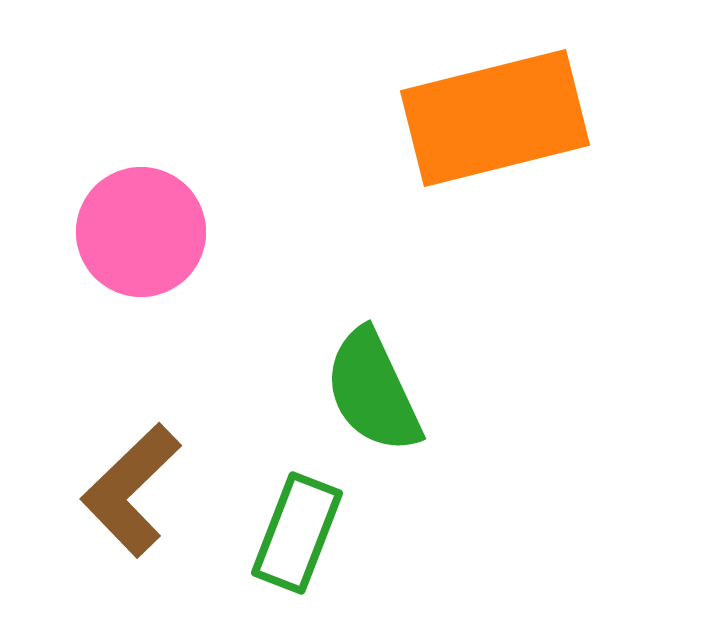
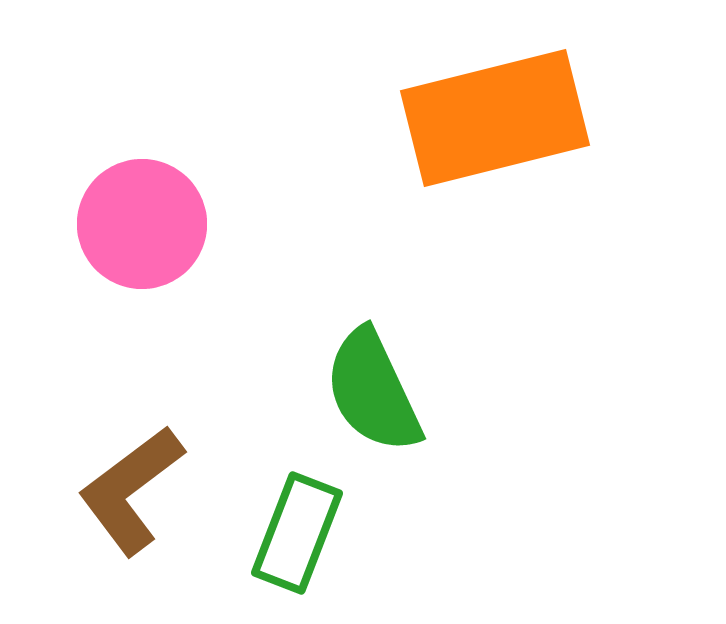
pink circle: moved 1 px right, 8 px up
brown L-shape: rotated 7 degrees clockwise
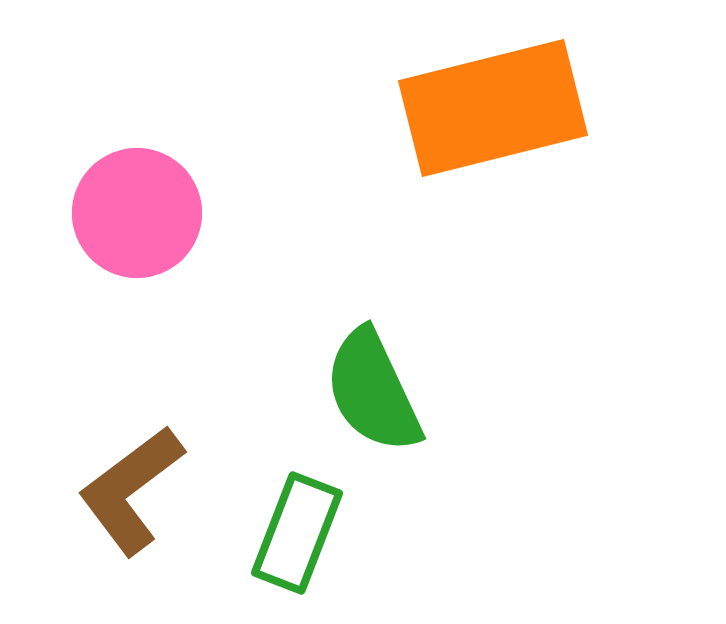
orange rectangle: moved 2 px left, 10 px up
pink circle: moved 5 px left, 11 px up
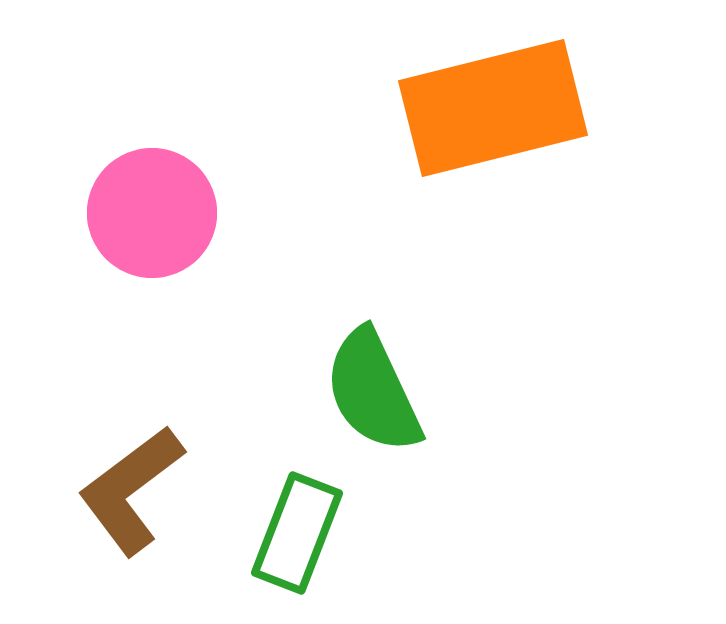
pink circle: moved 15 px right
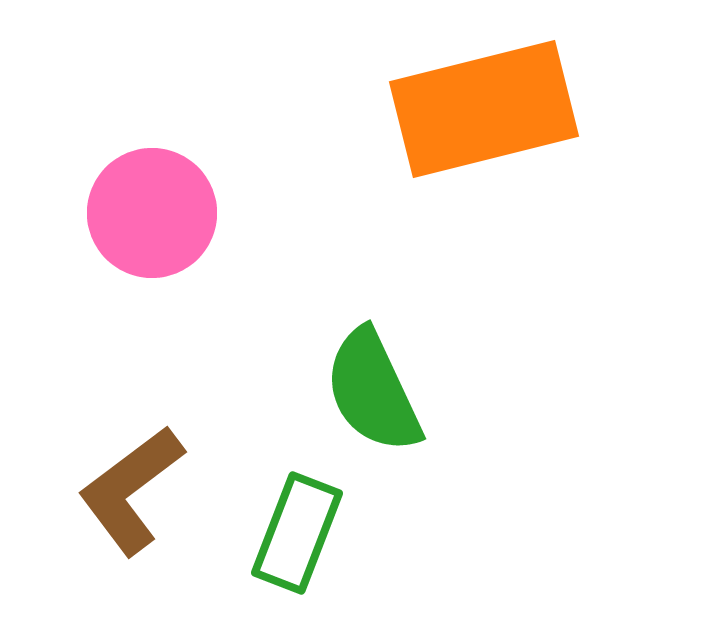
orange rectangle: moved 9 px left, 1 px down
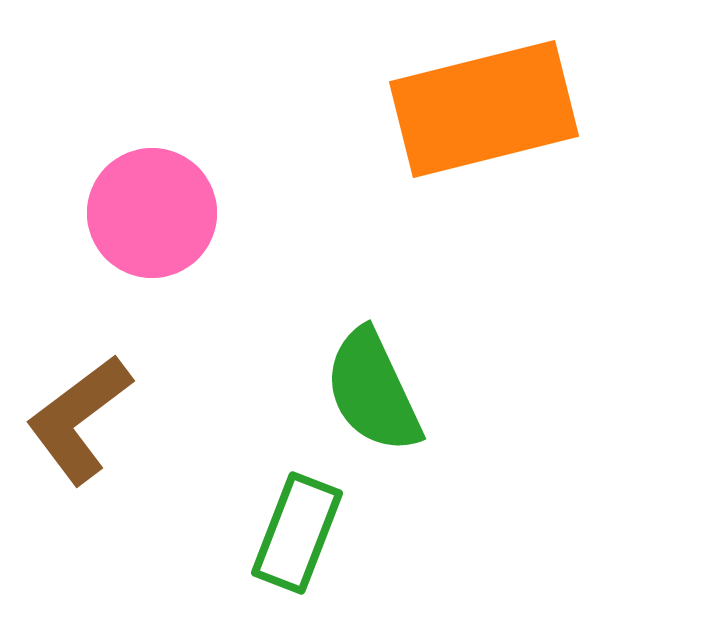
brown L-shape: moved 52 px left, 71 px up
